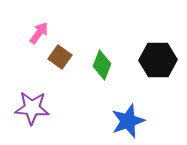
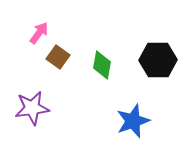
brown square: moved 2 px left
green diamond: rotated 12 degrees counterclockwise
purple star: rotated 12 degrees counterclockwise
blue star: moved 5 px right
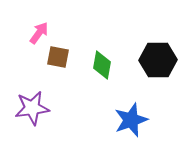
brown square: rotated 25 degrees counterclockwise
blue star: moved 2 px left, 1 px up
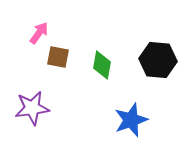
black hexagon: rotated 6 degrees clockwise
